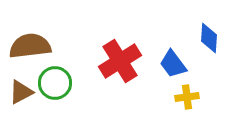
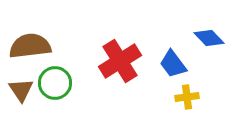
blue diamond: rotated 48 degrees counterclockwise
brown triangle: moved 2 px up; rotated 36 degrees counterclockwise
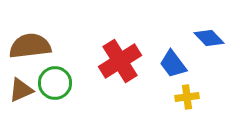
brown triangle: rotated 40 degrees clockwise
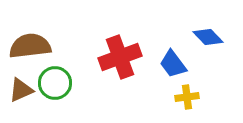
blue diamond: moved 1 px left, 1 px up
red cross: moved 4 px up; rotated 12 degrees clockwise
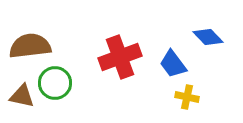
brown triangle: moved 1 px right, 6 px down; rotated 36 degrees clockwise
yellow cross: rotated 20 degrees clockwise
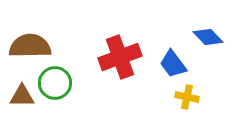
brown semicircle: rotated 6 degrees clockwise
brown triangle: rotated 12 degrees counterclockwise
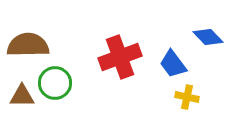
brown semicircle: moved 2 px left, 1 px up
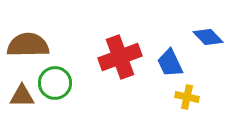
blue trapezoid: moved 3 px left, 1 px up; rotated 12 degrees clockwise
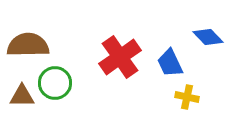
red cross: rotated 15 degrees counterclockwise
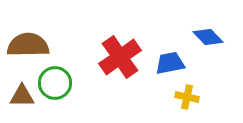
blue trapezoid: rotated 104 degrees clockwise
